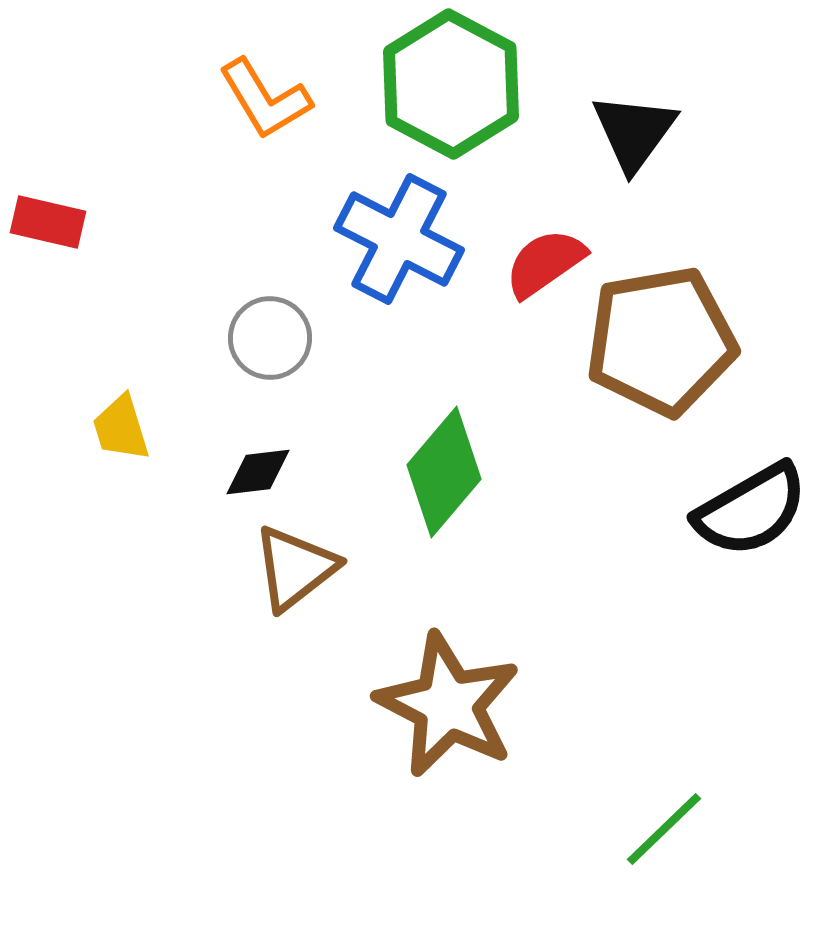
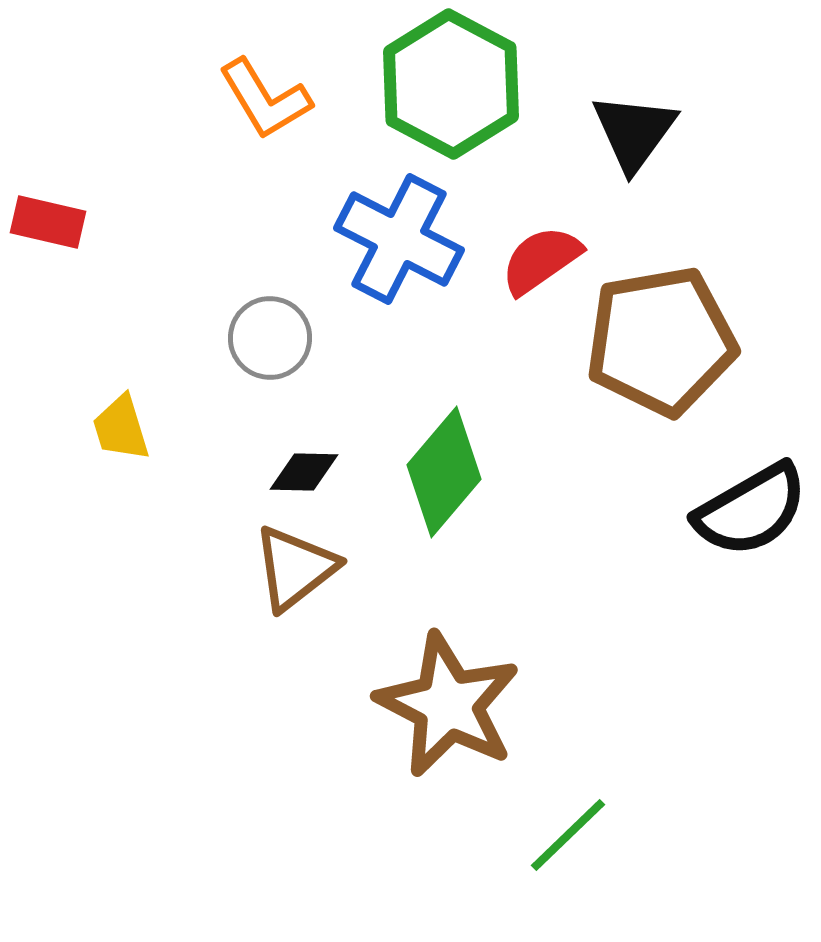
red semicircle: moved 4 px left, 3 px up
black diamond: moved 46 px right; rotated 8 degrees clockwise
green line: moved 96 px left, 6 px down
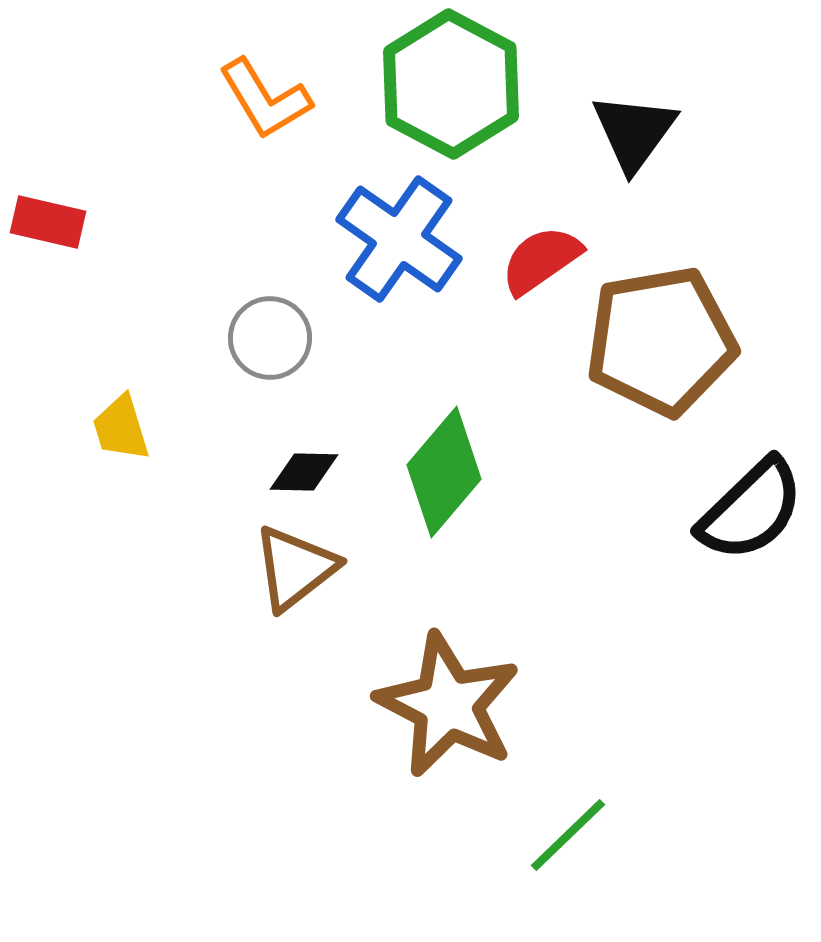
blue cross: rotated 8 degrees clockwise
black semicircle: rotated 14 degrees counterclockwise
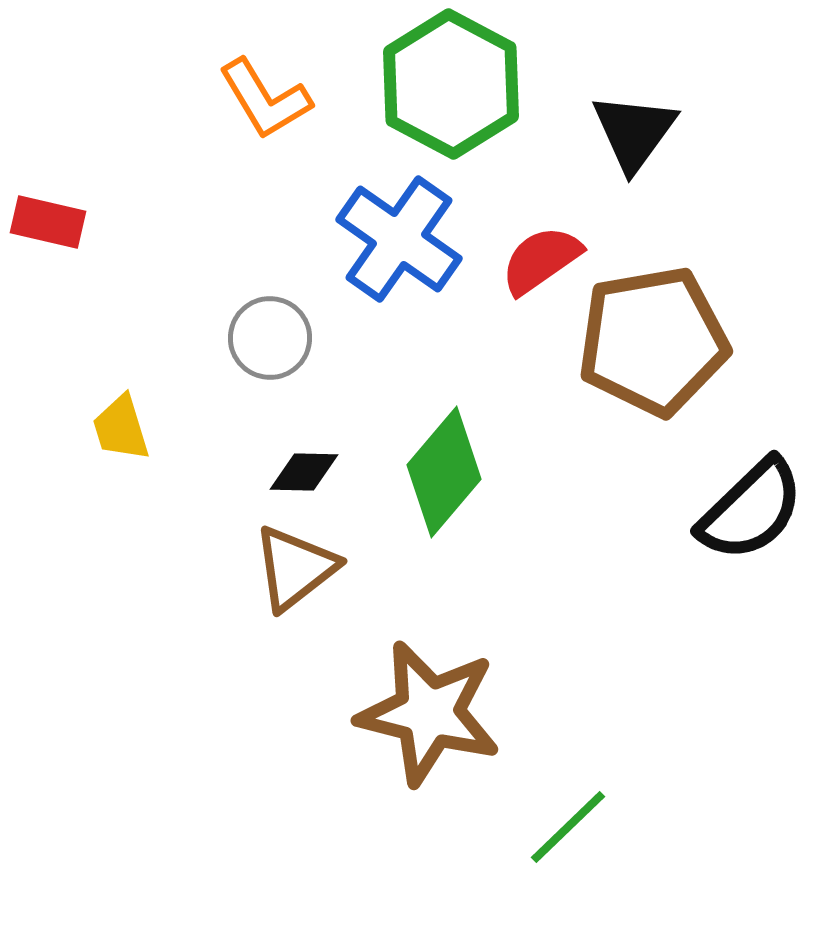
brown pentagon: moved 8 px left
brown star: moved 19 px left, 8 px down; rotated 13 degrees counterclockwise
green line: moved 8 px up
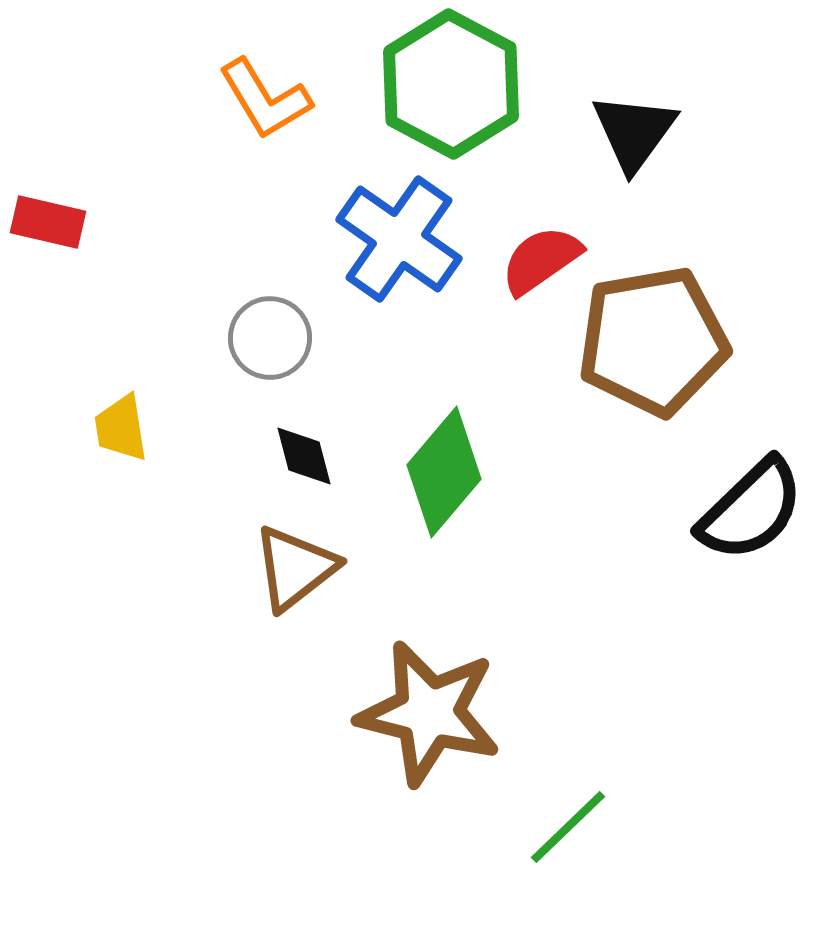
yellow trapezoid: rotated 8 degrees clockwise
black diamond: moved 16 px up; rotated 74 degrees clockwise
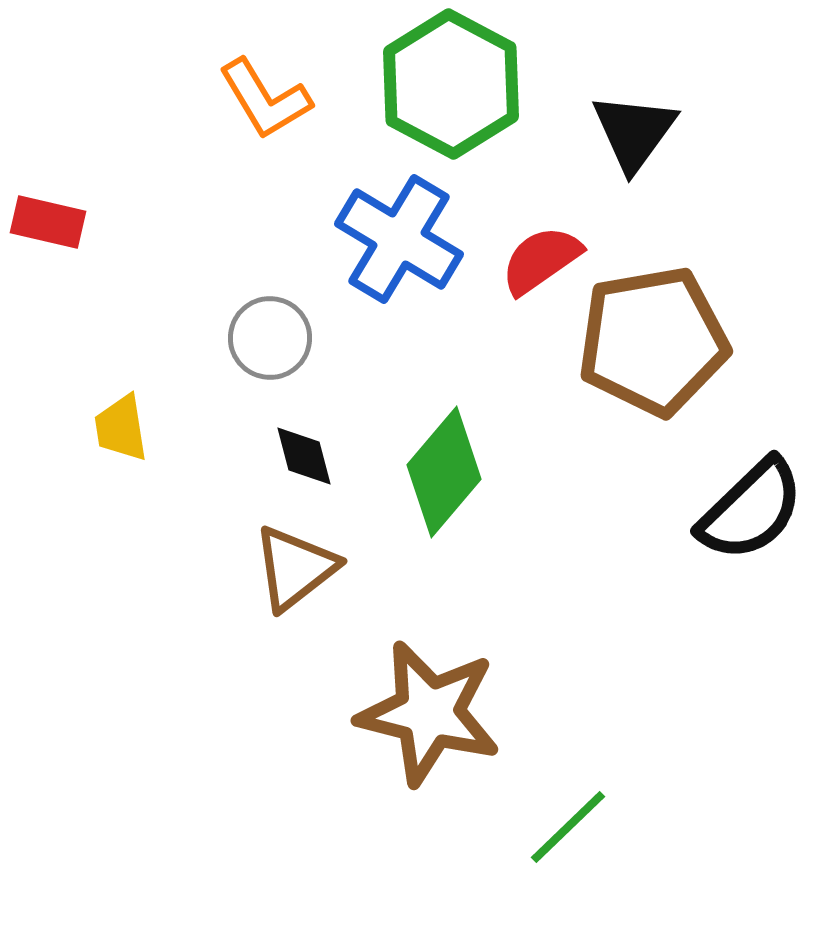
blue cross: rotated 4 degrees counterclockwise
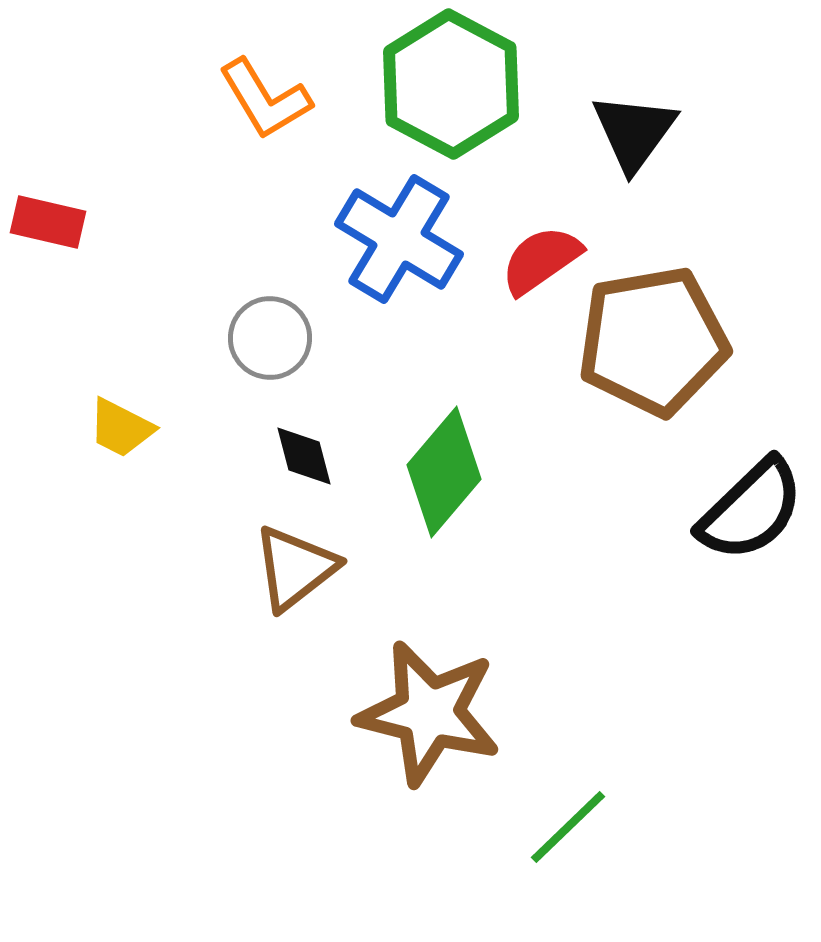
yellow trapezoid: rotated 54 degrees counterclockwise
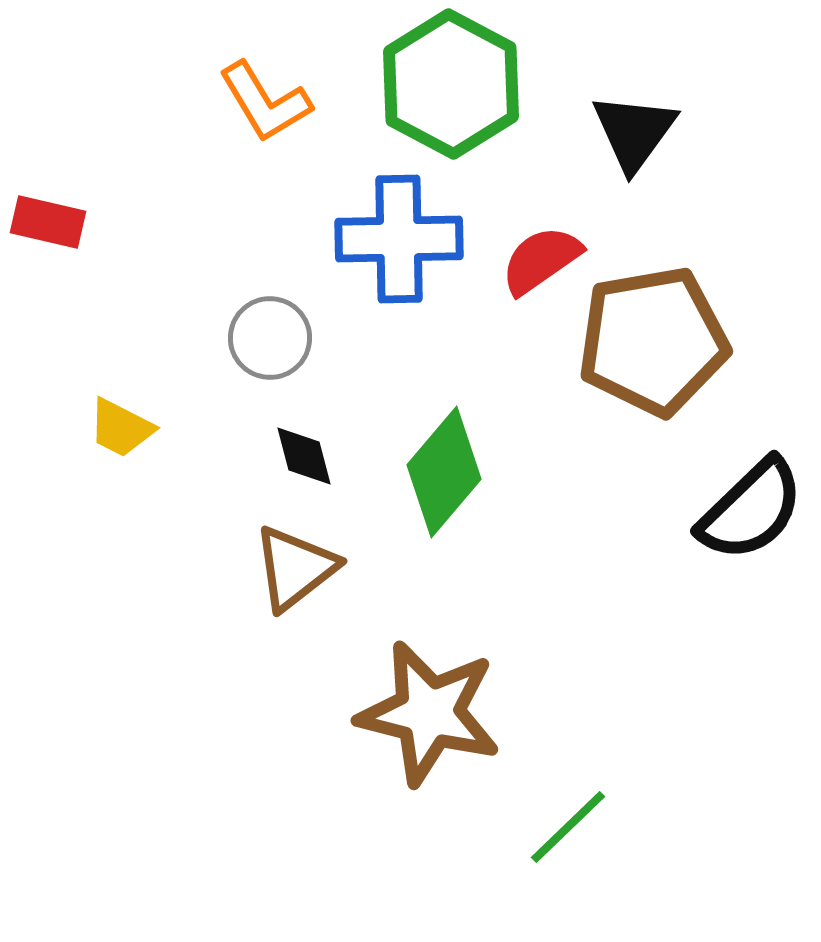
orange L-shape: moved 3 px down
blue cross: rotated 32 degrees counterclockwise
